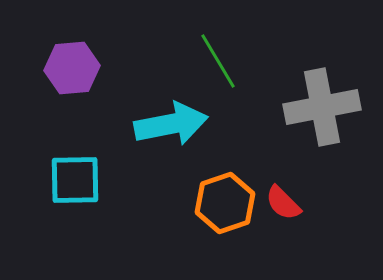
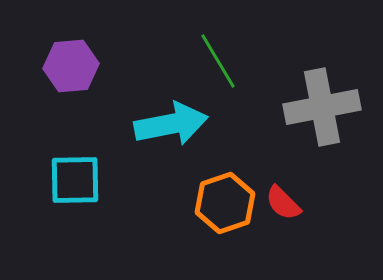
purple hexagon: moved 1 px left, 2 px up
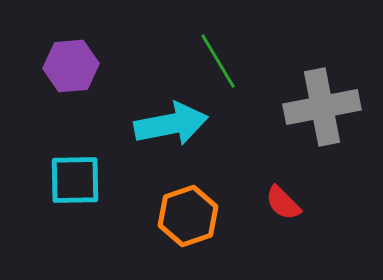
orange hexagon: moved 37 px left, 13 px down
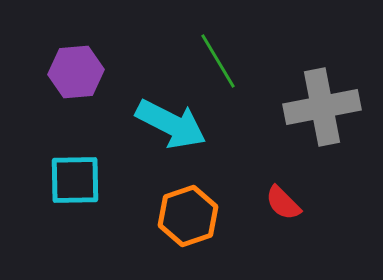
purple hexagon: moved 5 px right, 6 px down
cyan arrow: rotated 38 degrees clockwise
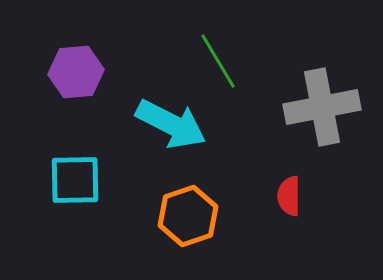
red semicircle: moved 6 px right, 7 px up; rotated 45 degrees clockwise
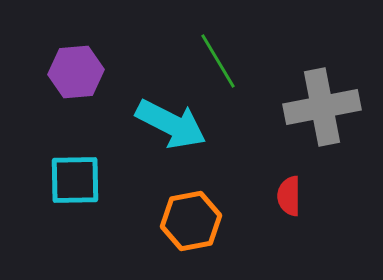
orange hexagon: moved 3 px right, 5 px down; rotated 8 degrees clockwise
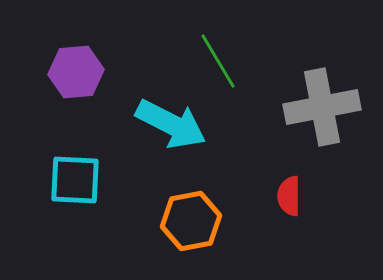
cyan square: rotated 4 degrees clockwise
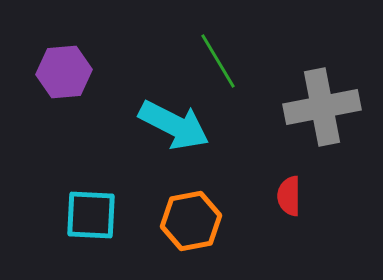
purple hexagon: moved 12 px left
cyan arrow: moved 3 px right, 1 px down
cyan square: moved 16 px right, 35 px down
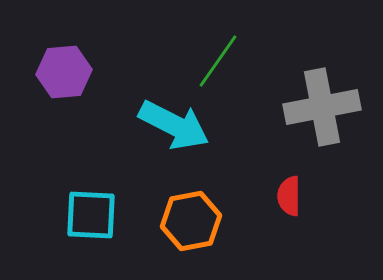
green line: rotated 66 degrees clockwise
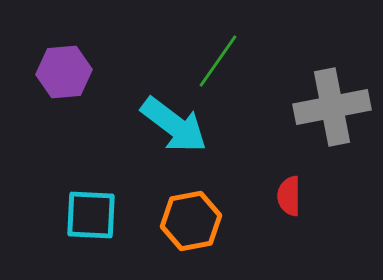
gray cross: moved 10 px right
cyan arrow: rotated 10 degrees clockwise
